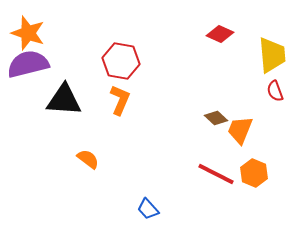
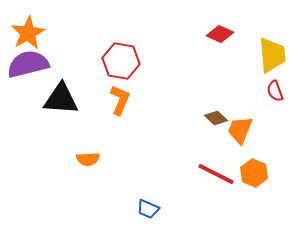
orange star: rotated 24 degrees clockwise
black triangle: moved 3 px left, 1 px up
orange semicircle: rotated 140 degrees clockwise
blue trapezoid: rotated 25 degrees counterclockwise
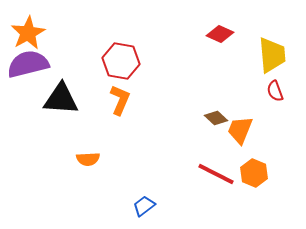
blue trapezoid: moved 4 px left, 3 px up; rotated 120 degrees clockwise
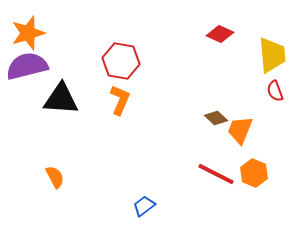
orange star: rotated 12 degrees clockwise
purple semicircle: moved 1 px left, 2 px down
orange semicircle: moved 33 px left, 18 px down; rotated 115 degrees counterclockwise
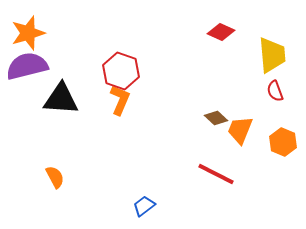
red diamond: moved 1 px right, 2 px up
red hexagon: moved 10 px down; rotated 9 degrees clockwise
orange hexagon: moved 29 px right, 31 px up
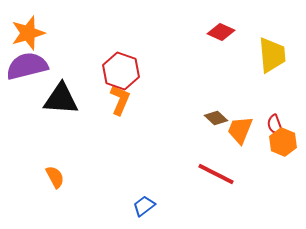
red semicircle: moved 34 px down
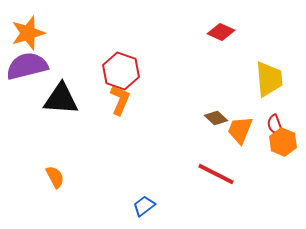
yellow trapezoid: moved 3 px left, 24 px down
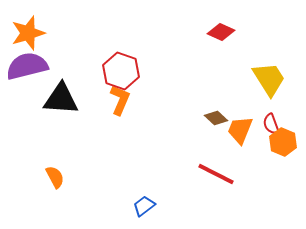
yellow trapezoid: rotated 27 degrees counterclockwise
red semicircle: moved 4 px left, 1 px up
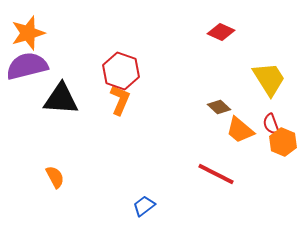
brown diamond: moved 3 px right, 11 px up
orange trapezoid: rotated 72 degrees counterclockwise
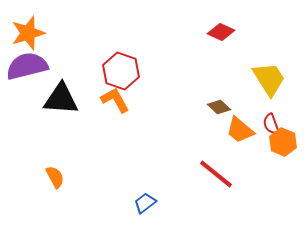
orange L-shape: moved 5 px left; rotated 52 degrees counterclockwise
red line: rotated 12 degrees clockwise
blue trapezoid: moved 1 px right, 3 px up
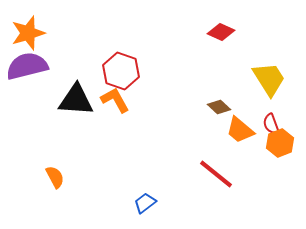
black triangle: moved 15 px right, 1 px down
orange hexagon: moved 3 px left, 1 px down; rotated 16 degrees clockwise
